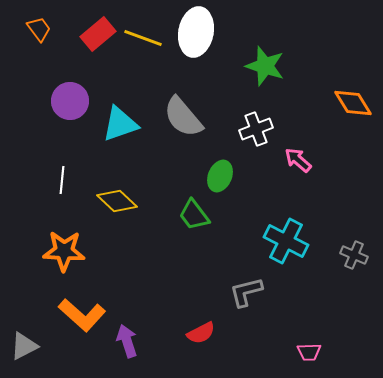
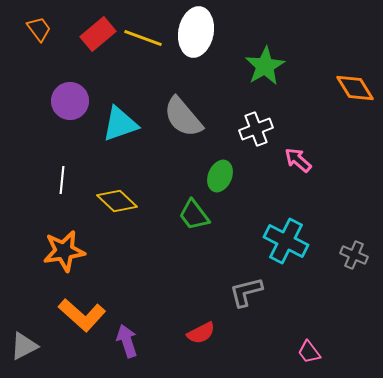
green star: rotated 24 degrees clockwise
orange diamond: moved 2 px right, 15 px up
orange star: rotated 12 degrees counterclockwise
pink trapezoid: rotated 55 degrees clockwise
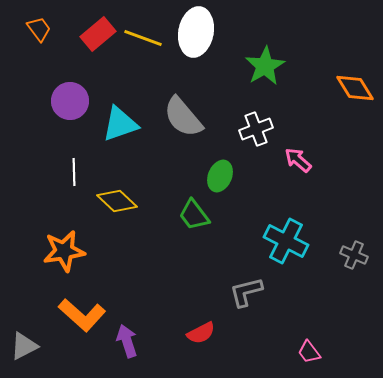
white line: moved 12 px right, 8 px up; rotated 8 degrees counterclockwise
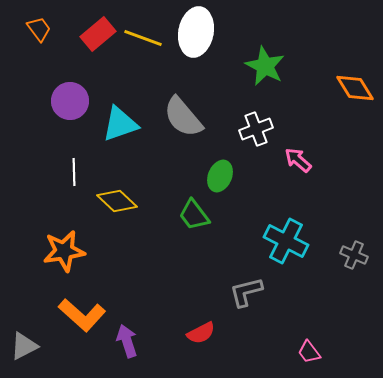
green star: rotated 15 degrees counterclockwise
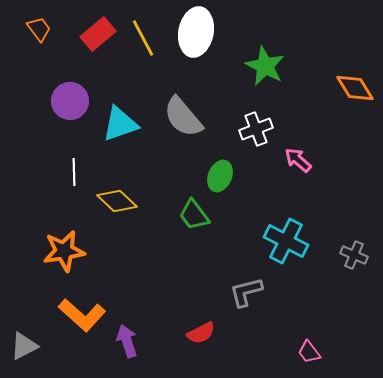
yellow line: rotated 42 degrees clockwise
